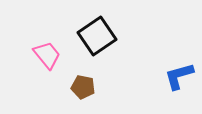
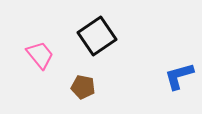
pink trapezoid: moved 7 px left
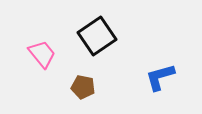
pink trapezoid: moved 2 px right, 1 px up
blue L-shape: moved 19 px left, 1 px down
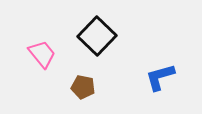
black square: rotated 12 degrees counterclockwise
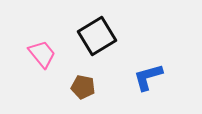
black square: rotated 15 degrees clockwise
blue L-shape: moved 12 px left
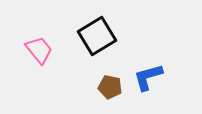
pink trapezoid: moved 3 px left, 4 px up
brown pentagon: moved 27 px right
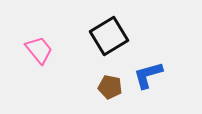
black square: moved 12 px right
blue L-shape: moved 2 px up
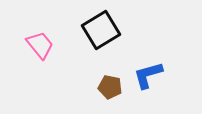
black square: moved 8 px left, 6 px up
pink trapezoid: moved 1 px right, 5 px up
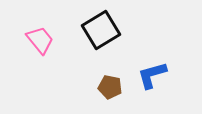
pink trapezoid: moved 5 px up
blue L-shape: moved 4 px right
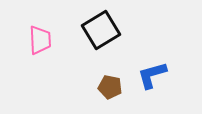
pink trapezoid: rotated 36 degrees clockwise
